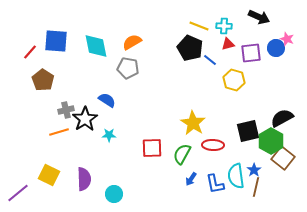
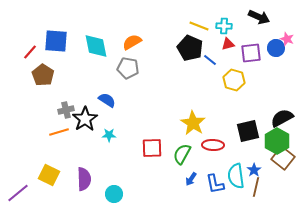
brown pentagon: moved 5 px up
green hexagon: moved 6 px right
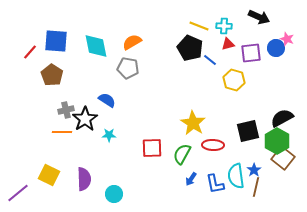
brown pentagon: moved 9 px right
orange line: moved 3 px right; rotated 18 degrees clockwise
